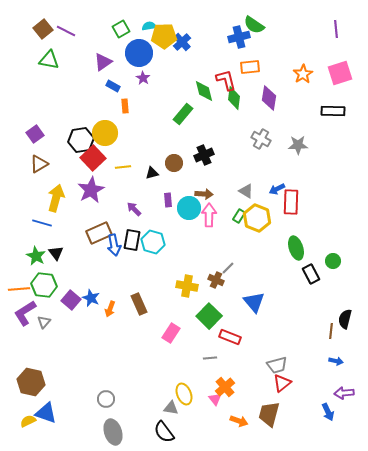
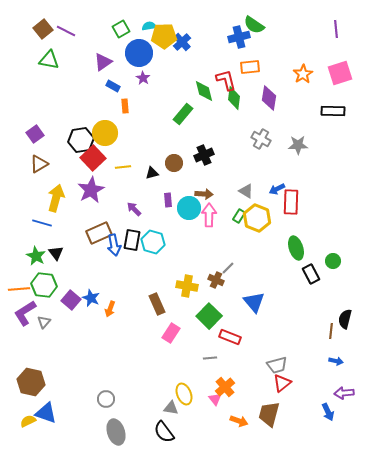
brown rectangle at (139, 304): moved 18 px right
gray ellipse at (113, 432): moved 3 px right
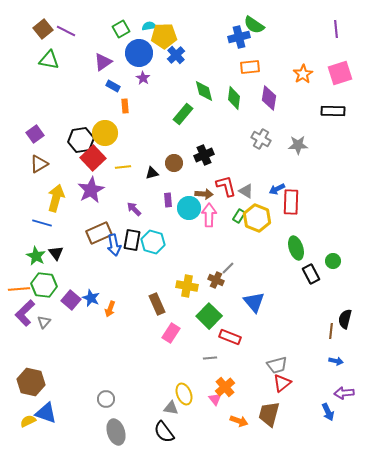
blue cross at (182, 42): moved 6 px left, 13 px down
red L-shape at (226, 80): moved 106 px down
purple L-shape at (25, 313): rotated 12 degrees counterclockwise
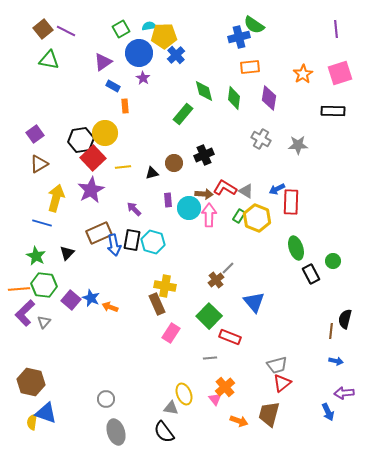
red L-shape at (226, 186): moved 1 px left, 2 px down; rotated 45 degrees counterclockwise
black triangle at (56, 253): moved 11 px right; rotated 21 degrees clockwise
brown cross at (216, 280): rotated 28 degrees clockwise
yellow cross at (187, 286): moved 22 px left
orange arrow at (110, 309): moved 2 px up; rotated 91 degrees clockwise
yellow semicircle at (28, 421): moved 4 px right, 1 px down; rotated 56 degrees counterclockwise
